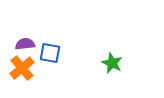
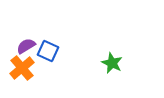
purple semicircle: moved 1 px right, 2 px down; rotated 24 degrees counterclockwise
blue square: moved 2 px left, 2 px up; rotated 15 degrees clockwise
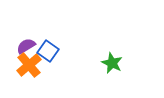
blue square: rotated 10 degrees clockwise
orange cross: moved 7 px right, 3 px up
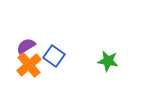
blue square: moved 6 px right, 5 px down
green star: moved 4 px left, 2 px up; rotated 15 degrees counterclockwise
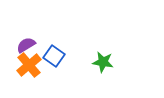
purple semicircle: moved 1 px up
green star: moved 5 px left, 1 px down
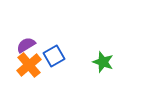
blue square: rotated 25 degrees clockwise
green star: rotated 10 degrees clockwise
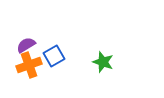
orange cross: rotated 20 degrees clockwise
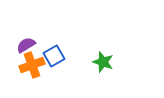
orange cross: moved 3 px right
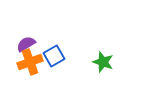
purple semicircle: moved 1 px up
orange cross: moved 2 px left, 3 px up
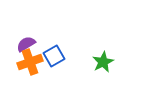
green star: rotated 25 degrees clockwise
